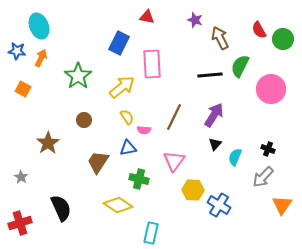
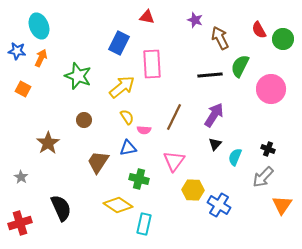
green star: rotated 16 degrees counterclockwise
cyan rectangle: moved 7 px left, 9 px up
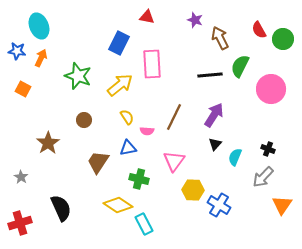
yellow arrow: moved 2 px left, 2 px up
pink semicircle: moved 3 px right, 1 px down
cyan rectangle: rotated 40 degrees counterclockwise
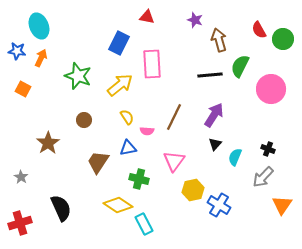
brown arrow: moved 1 px left, 2 px down; rotated 10 degrees clockwise
yellow hexagon: rotated 15 degrees counterclockwise
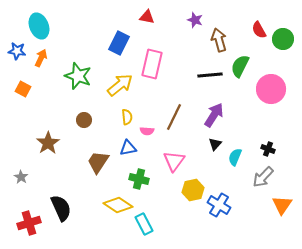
pink rectangle: rotated 16 degrees clockwise
yellow semicircle: rotated 28 degrees clockwise
red cross: moved 9 px right
